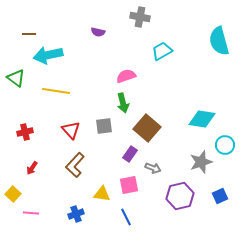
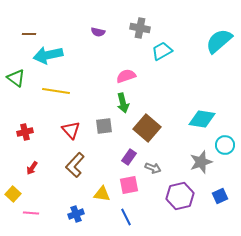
gray cross: moved 11 px down
cyan semicircle: rotated 64 degrees clockwise
purple rectangle: moved 1 px left, 3 px down
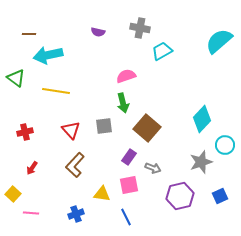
cyan diamond: rotated 56 degrees counterclockwise
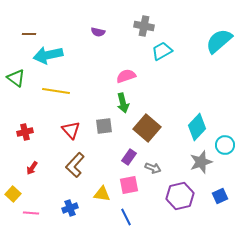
gray cross: moved 4 px right, 2 px up
cyan diamond: moved 5 px left, 8 px down
blue cross: moved 6 px left, 6 px up
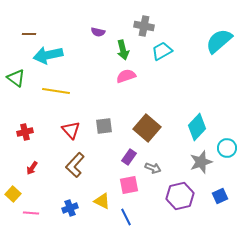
green arrow: moved 53 px up
cyan circle: moved 2 px right, 3 px down
yellow triangle: moved 7 px down; rotated 18 degrees clockwise
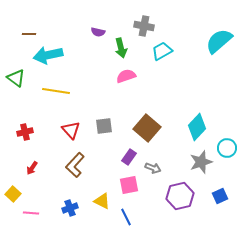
green arrow: moved 2 px left, 2 px up
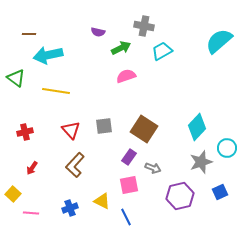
green arrow: rotated 102 degrees counterclockwise
brown square: moved 3 px left, 1 px down; rotated 8 degrees counterclockwise
blue square: moved 4 px up
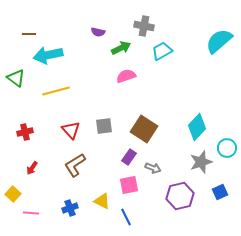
yellow line: rotated 24 degrees counterclockwise
brown L-shape: rotated 15 degrees clockwise
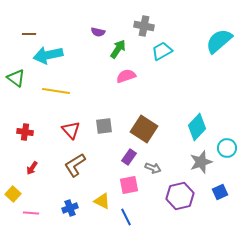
green arrow: moved 3 px left, 1 px down; rotated 30 degrees counterclockwise
yellow line: rotated 24 degrees clockwise
red cross: rotated 21 degrees clockwise
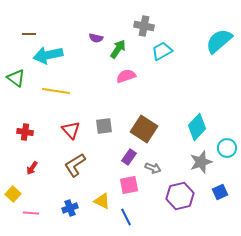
purple semicircle: moved 2 px left, 6 px down
